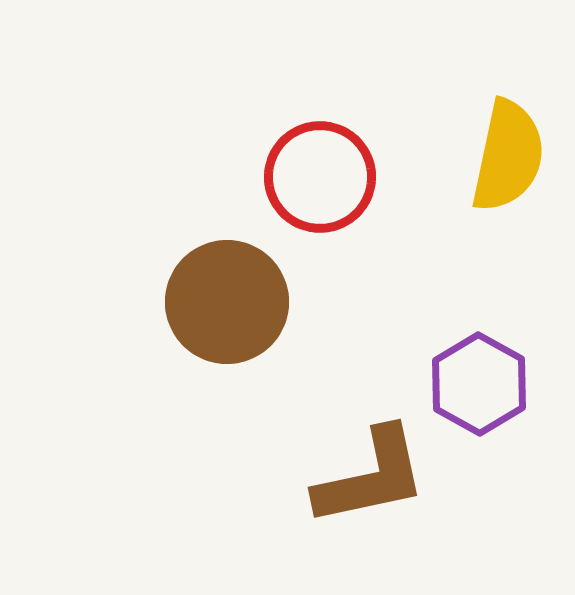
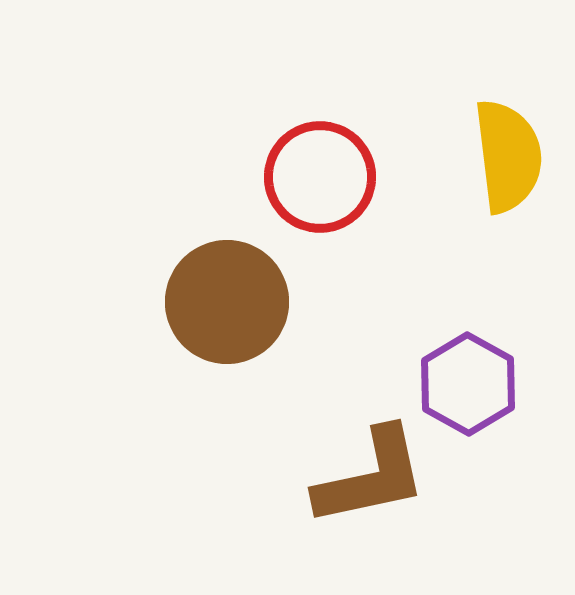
yellow semicircle: rotated 19 degrees counterclockwise
purple hexagon: moved 11 px left
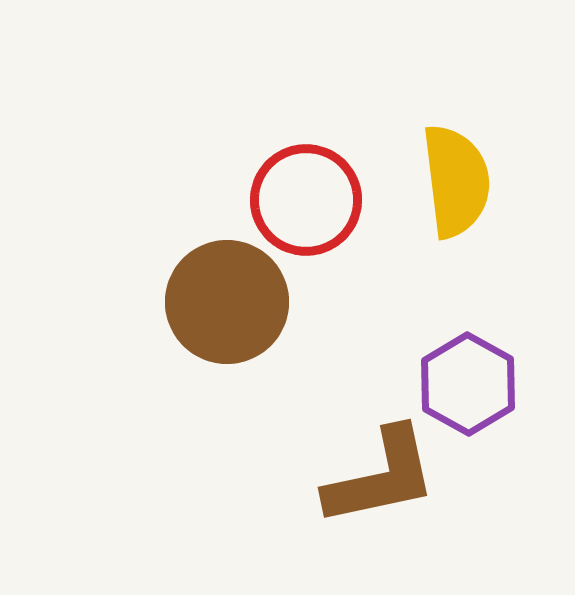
yellow semicircle: moved 52 px left, 25 px down
red circle: moved 14 px left, 23 px down
brown L-shape: moved 10 px right
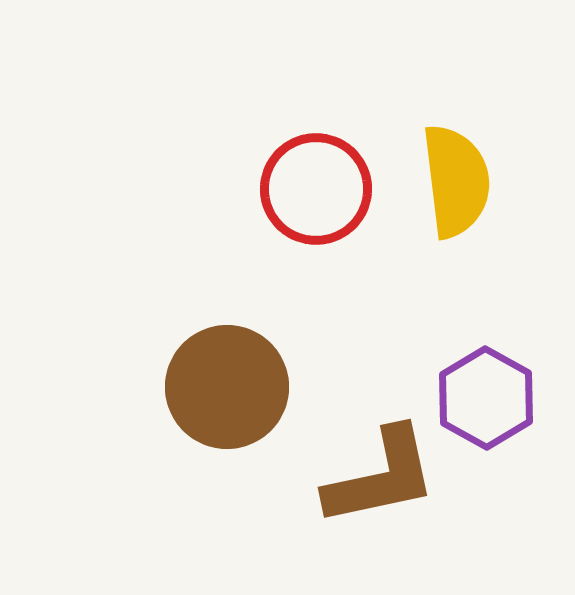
red circle: moved 10 px right, 11 px up
brown circle: moved 85 px down
purple hexagon: moved 18 px right, 14 px down
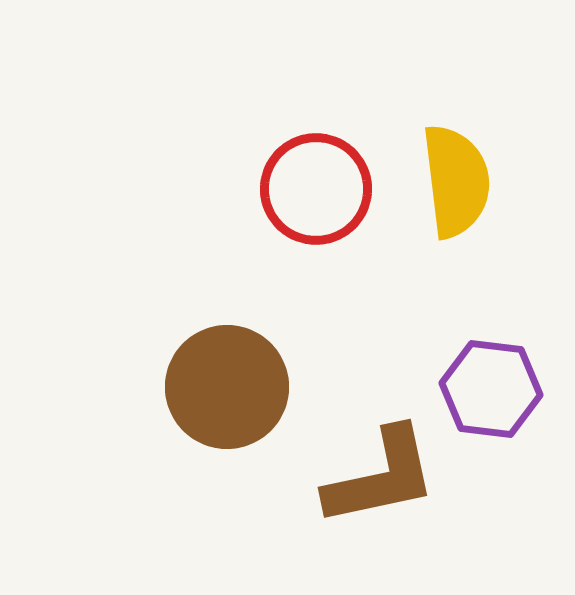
purple hexagon: moved 5 px right, 9 px up; rotated 22 degrees counterclockwise
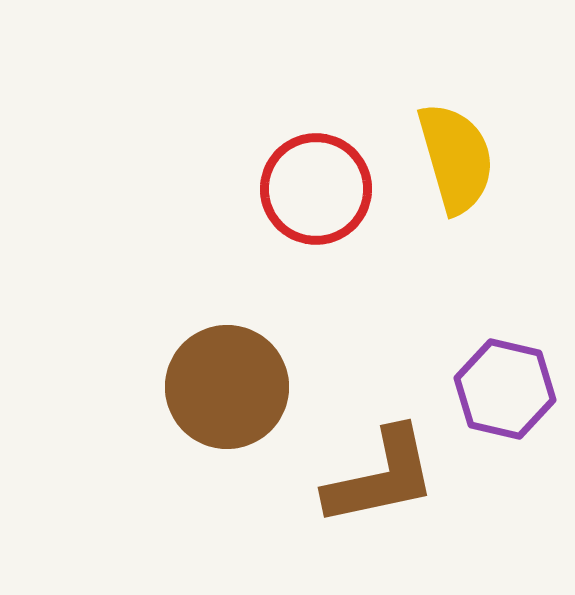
yellow semicircle: moved 23 px up; rotated 9 degrees counterclockwise
purple hexagon: moved 14 px right; rotated 6 degrees clockwise
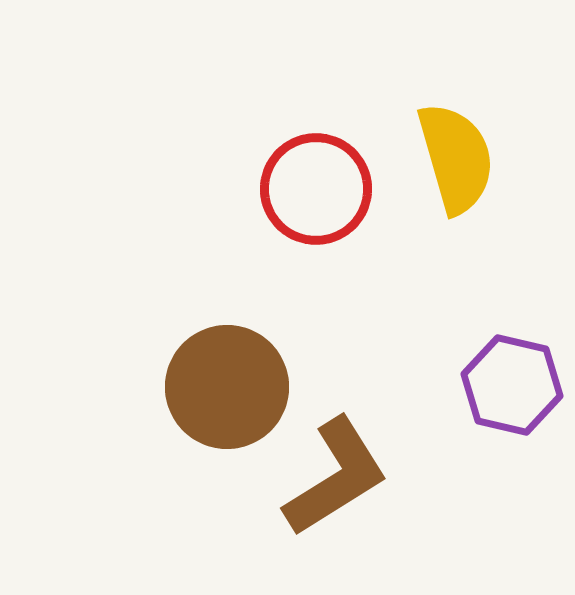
purple hexagon: moved 7 px right, 4 px up
brown L-shape: moved 45 px left; rotated 20 degrees counterclockwise
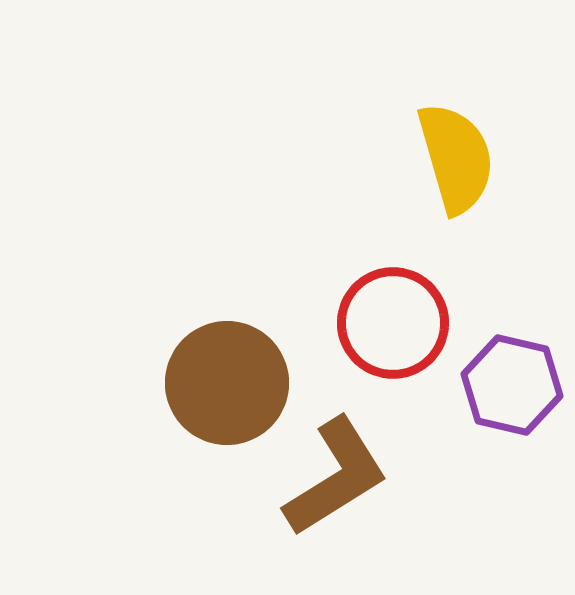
red circle: moved 77 px right, 134 px down
brown circle: moved 4 px up
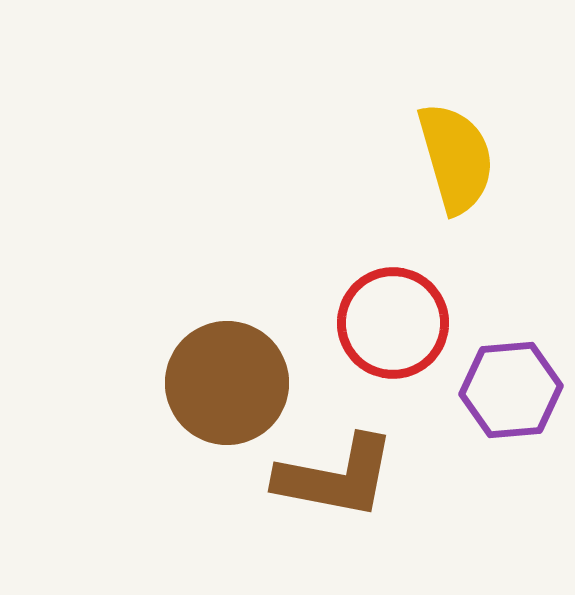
purple hexagon: moved 1 px left, 5 px down; rotated 18 degrees counterclockwise
brown L-shape: rotated 43 degrees clockwise
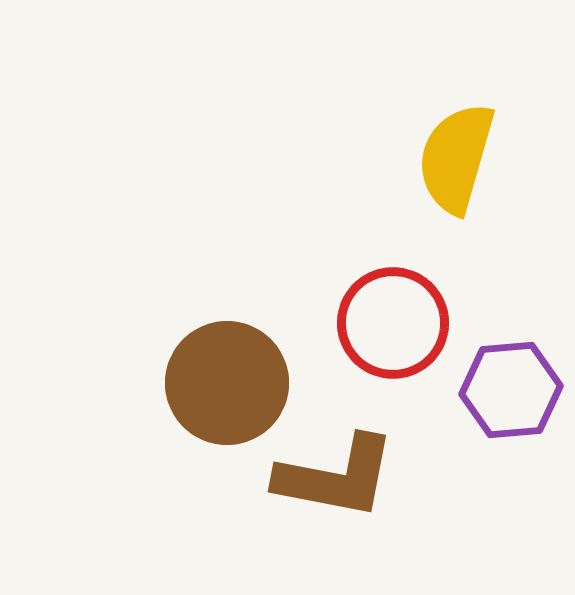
yellow semicircle: rotated 148 degrees counterclockwise
